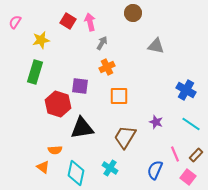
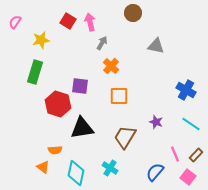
orange cross: moved 4 px right, 1 px up; rotated 21 degrees counterclockwise
blue semicircle: moved 2 px down; rotated 18 degrees clockwise
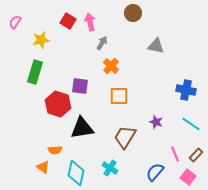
blue cross: rotated 18 degrees counterclockwise
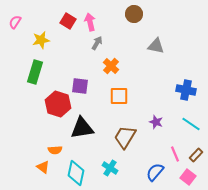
brown circle: moved 1 px right, 1 px down
gray arrow: moved 5 px left
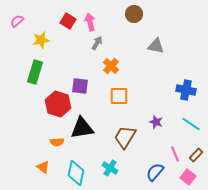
pink semicircle: moved 2 px right, 1 px up; rotated 16 degrees clockwise
orange semicircle: moved 2 px right, 8 px up
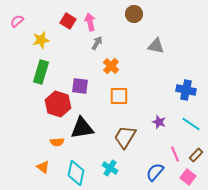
green rectangle: moved 6 px right
purple star: moved 3 px right
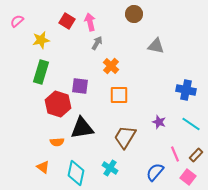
red square: moved 1 px left
orange square: moved 1 px up
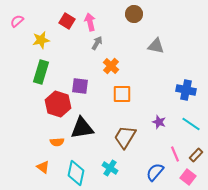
orange square: moved 3 px right, 1 px up
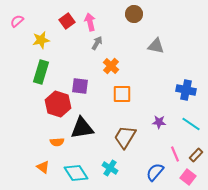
red square: rotated 21 degrees clockwise
purple star: rotated 16 degrees counterclockwise
cyan diamond: rotated 45 degrees counterclockwise
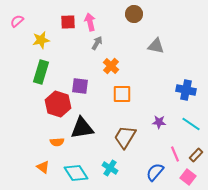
red square: moved 1 px right, 1 px down; rotated 35 degrees clockwise
